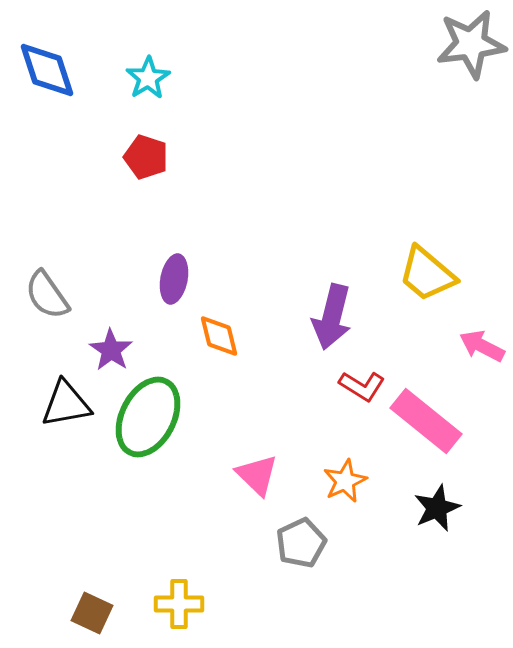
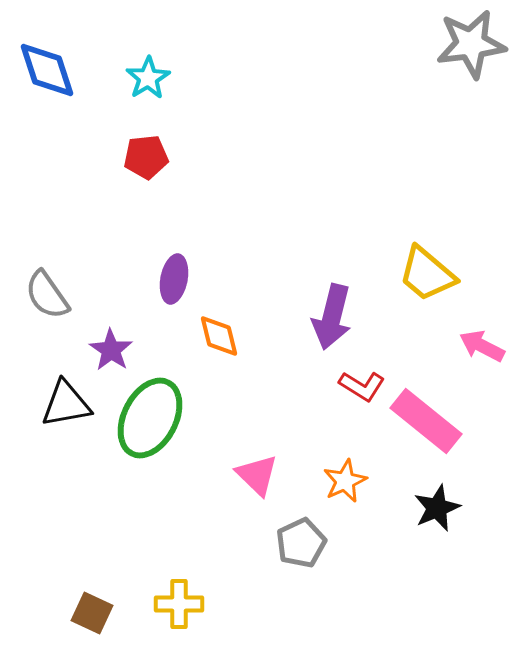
red pentagon: rotated 24 degrees counterclockwise
green ellipse: moved 2 px right, 1 px down
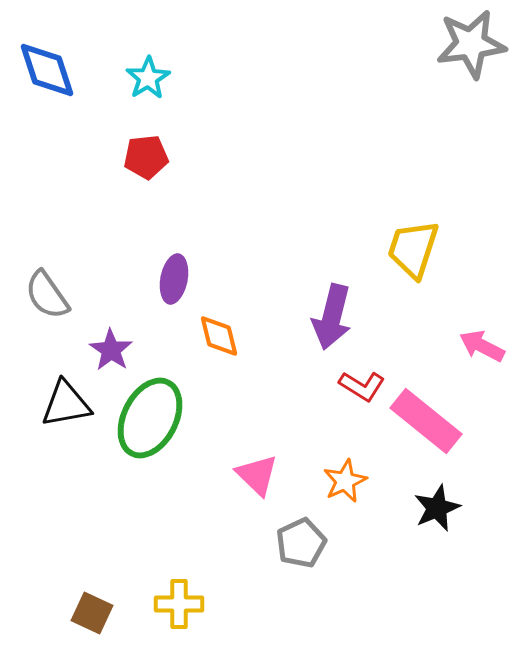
yellow trapezoid: moved 14 px left, 25 px up; rotated 68 degrees clockwise
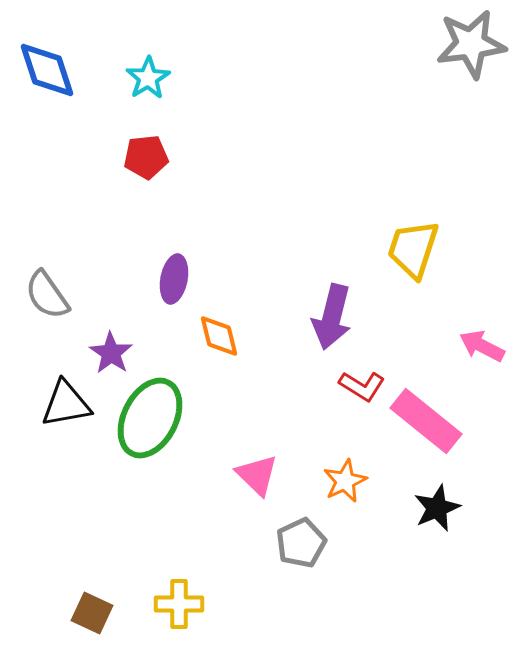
purple star: moved 3 px down
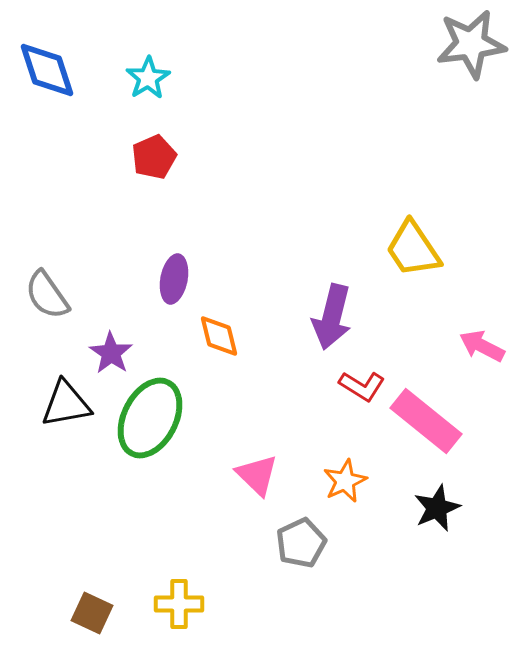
red pentagon: moved 8 px right; rotated 18 degrees counterclockwise
yellow trapezoid: rotated 52 degrees counterclockwise
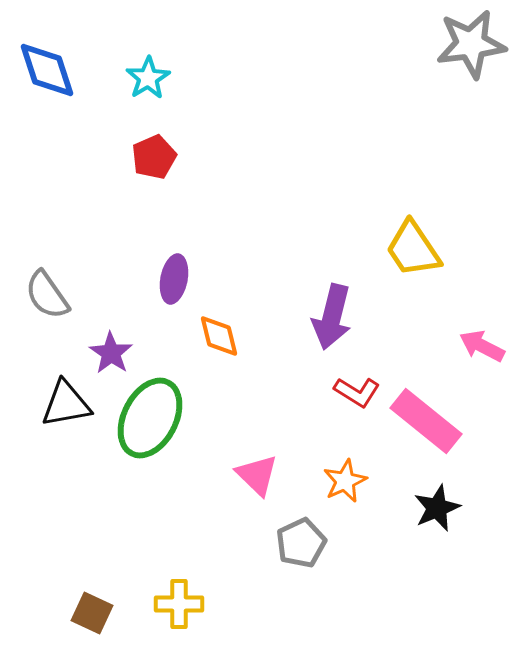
red L-shape: moved 5 px left, 6 px down
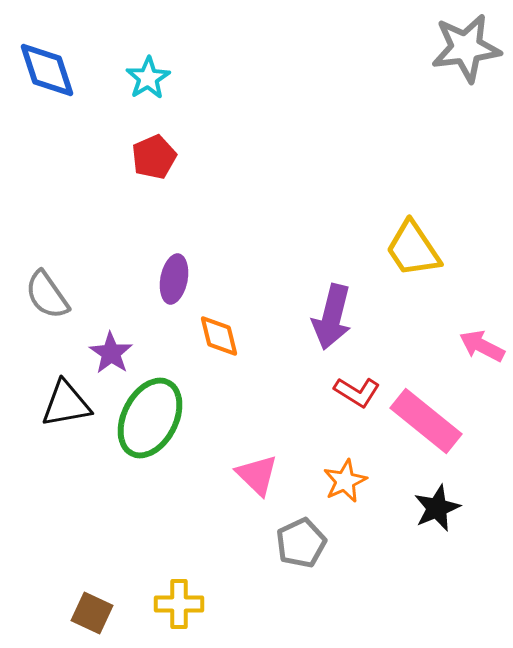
gray star: moved 5 px left, 4 px down
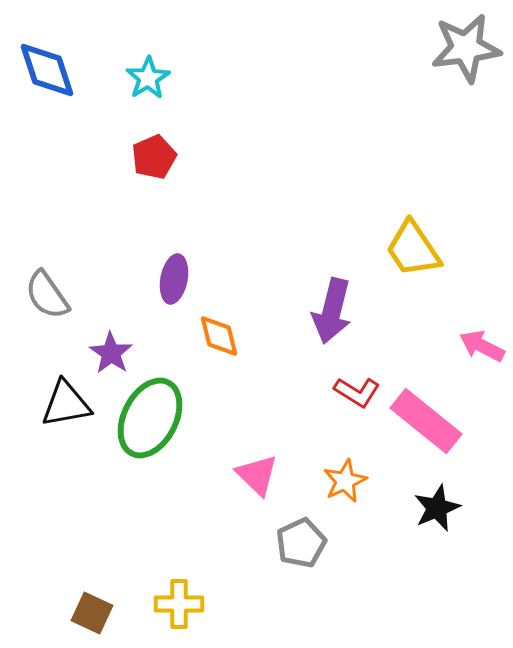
purple arrow: moved 6 px up
